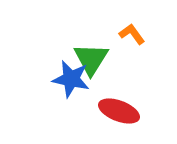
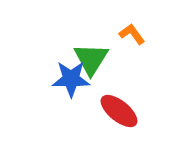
blue star: rotated 12 degrees counterclockwise
red ellipse: rotated 18 degrees clockwise
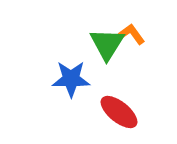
green triangle: moved 16 px right, 15 px up
red ellipse: moved 1 px down
